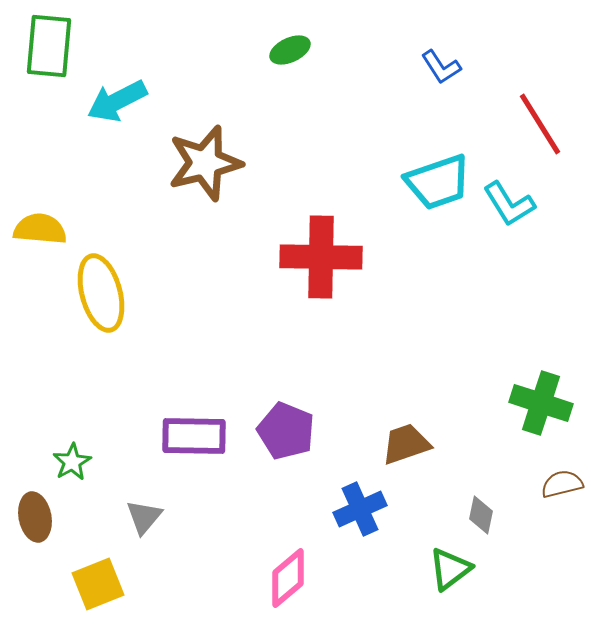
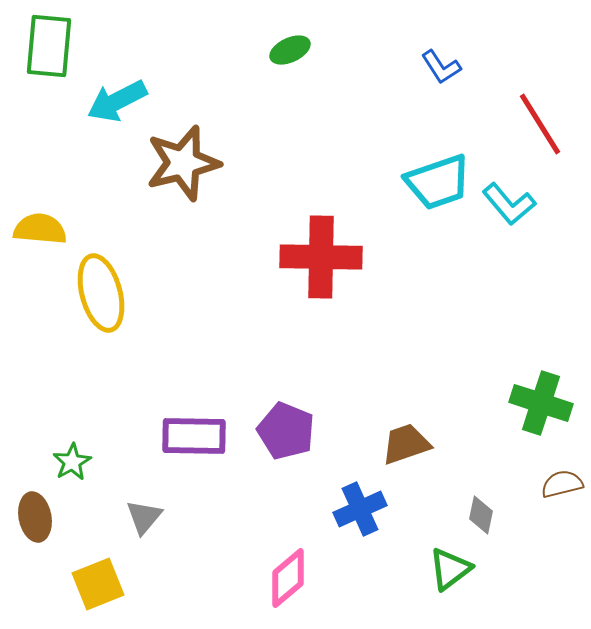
brown star: moved 22 px left
cyan L-shape: rotated 8 degrees counterclockwise
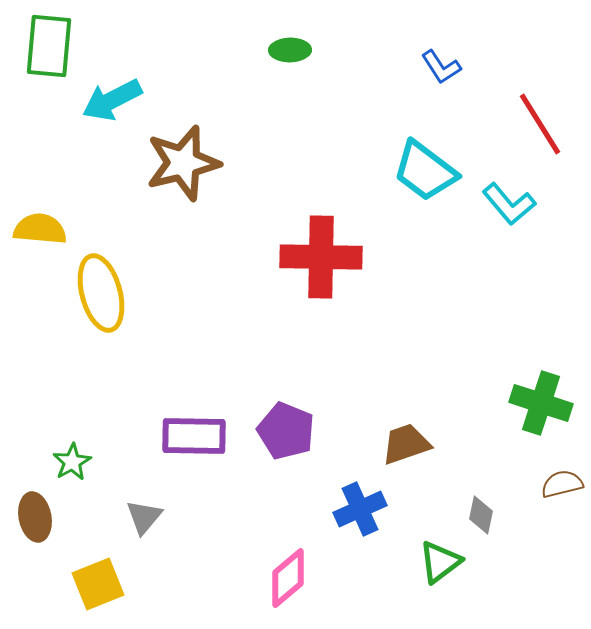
green ellipse: rotated 24 degrees clockwise
cyan arrow: moved 5 px left, 1 px up
cyan trapezoid: moved 13 px left, 11 px up; rotated 56 degrees clockwise
green triangle: moved 10 px left, 7 px up
